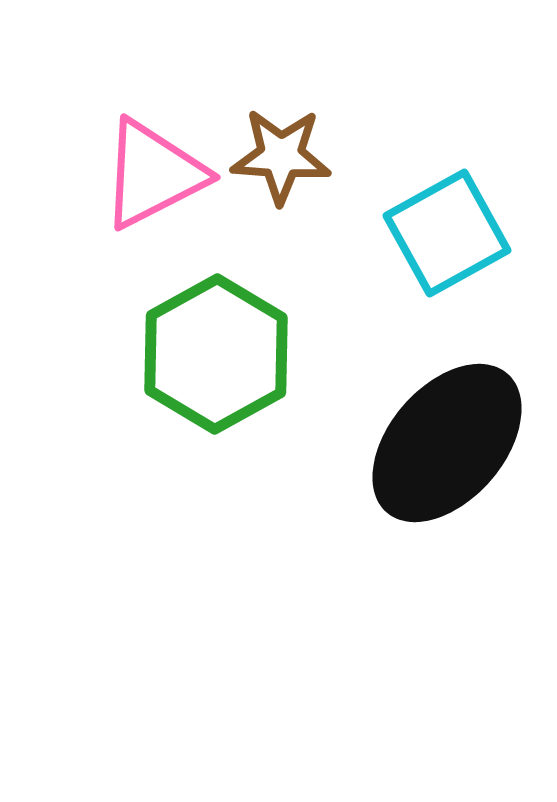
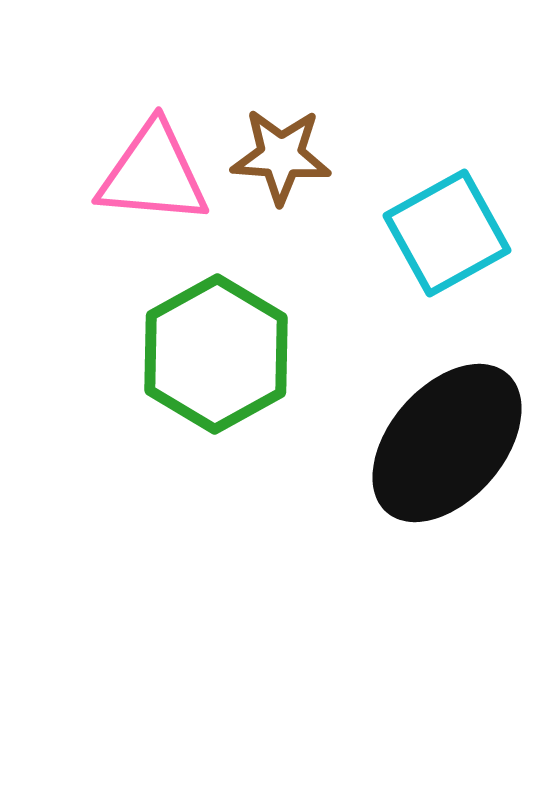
pink triangle: rotated 32 degrees clockwise
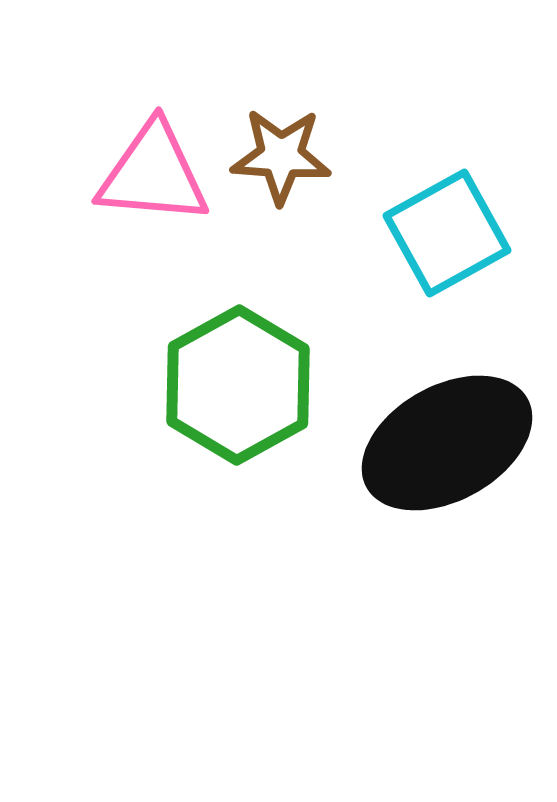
green hexagon: moved 22 px right, 31 px down
black ellipse: rotated 20 degrees clockwise
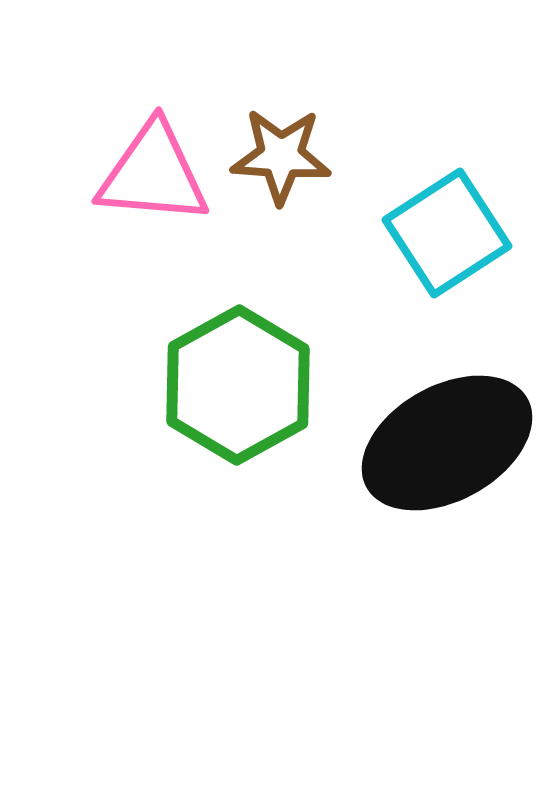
cyan square: rotated 4 degrees counterclockwise
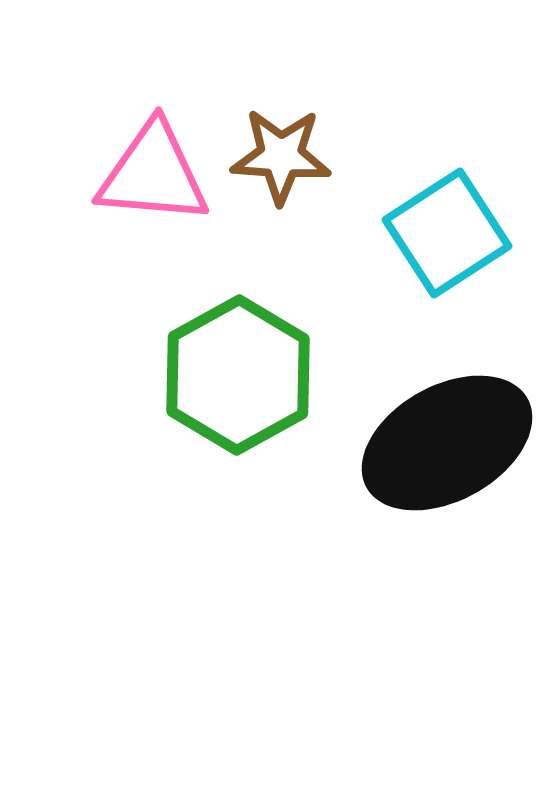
green hexagon: moved 10 px up
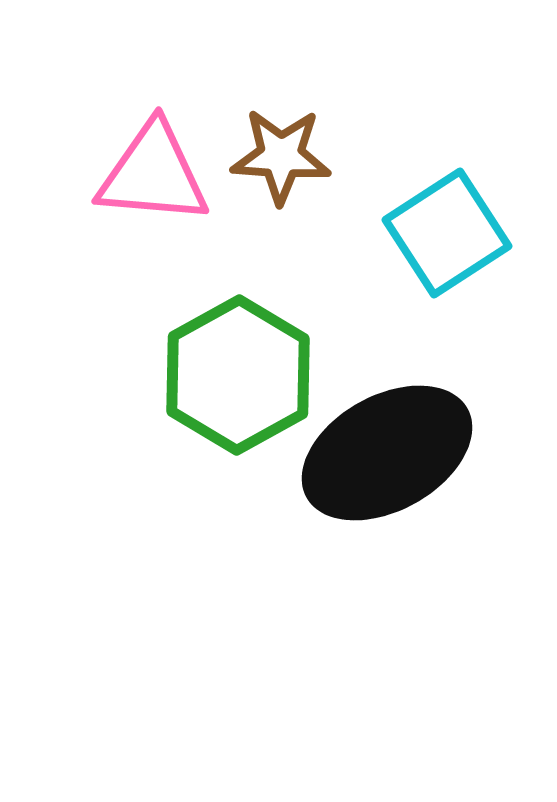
black ellipse: moved 60 px left, 10 px down
